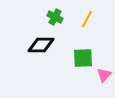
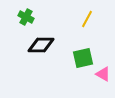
green cross: moved 29 px left
green square: rotated 10 degrees counterclockwise
pink triangle: moved 1 px left, 1 px up; rotated 42 degrees counterclockwise
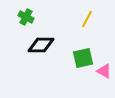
pink triangle: moved 1 px right, 3 px up
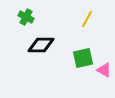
pink triangle: moved 1 px up
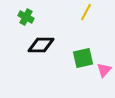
yellow line: moved 1 px left, 7 px up
pink triangle: rotated 42 degrees clockwise
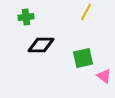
green cross: rotated 35 degrees counterclockwise
pink triangle: moved 6 px down; rotated 35 degrees counterclockwise
